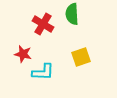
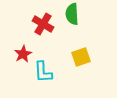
red star: rotated 30 degrees clockwise
cyan L-shape: rotated 85 degrees clockwise
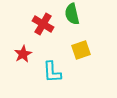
green semicircle: rotated 10 degrees counterclockwise
yellow square: moved 7 px up
cyan L-shape: moved 9 px right
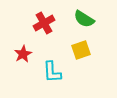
green semicircle: moved 12 px right, 5 px down; rotated 45 degrees counterclockwise
red cross: moved 1 px right, 1 px up; rotated 30 degrees clockwise
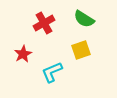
cyan L-shape: rotated 70 degrees clockwise
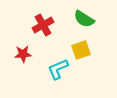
red cross: moved 1 px left, 2 px down
red star: rotated 24 degrees clockwise
cyan L-shape: moved 6 px right, 3 px up
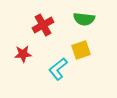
green semicircle: rotated 25 degrees counterclockwise
cyan L-shape: rotated 15 degrees counterclockwise
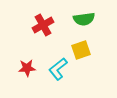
green semicircle: rotated 15 degrees counterclockwise
red star: moved 4 px right, 14 px down
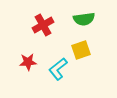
red star: moved 1 px right, 6 px up
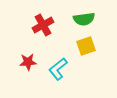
yellow square: moved 5 px right, 4 px up
